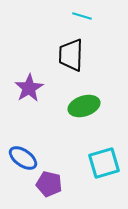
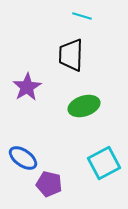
purple star: moved 2 px left, 1 px up
cyan square: rotated 12 degrees counterclockwise
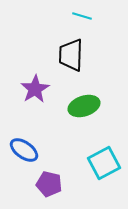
purple star: moved 8 px right, 2 px down
blue ellipse: moved 1 px right, 8 px up
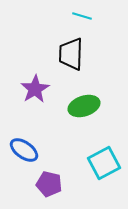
black trapezoid: moved 1 px up
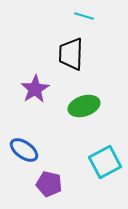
cyan line: moved 2 px right
cyan square: moved 1 px right, 1 px up
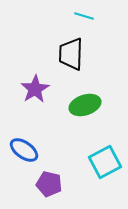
green ellipse: moved 1 px right, 1 px up
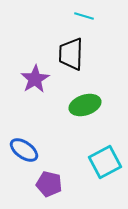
purple star: moved 10 px up
